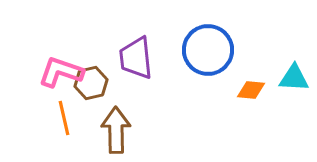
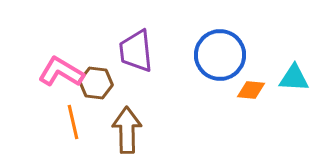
blue circle: moved 12 px right, 5 px down
purple trapezoid: moved 7 px up
pink L-shape: rotated 12 degrees clockwise
brown hexagon: moved 5 px right; rotated 20 degrees clockwise
orange line: moved 9 px right, 4 px down
brown arrow: moved 11 px right
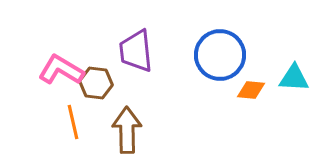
pink L-shape: moved 2 px up
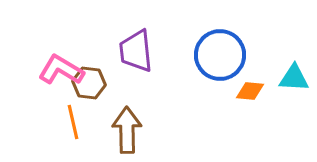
brown hexagon: moved 7 px left
orange diamond: moved 1 px left, 1 px down
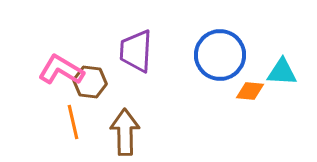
purple trapezoid: rotated 9 degrees clockwise
cyan triangle: moved 12 px left, 6 px up
brown hexagon: moved 1 px right, 1 px up
brown arrow: moved 2 px left, 2 px down
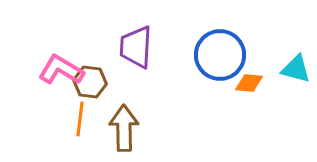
purple trapezoid: moved 4 px up
cyan triangle: moved 14 px right, 3 px up; rotated 12 degrees clockwise
orange diamond: moved 1 px left, 8 px up
orange line: moved 7 px right, 3 px up; rotated 20 degrees clockwise
brown arrow: moved 1 px left, 4 px up
